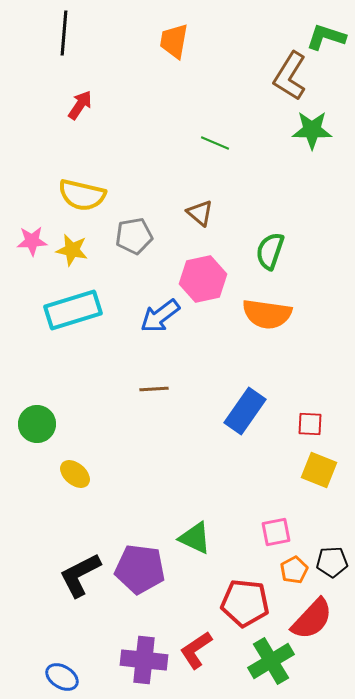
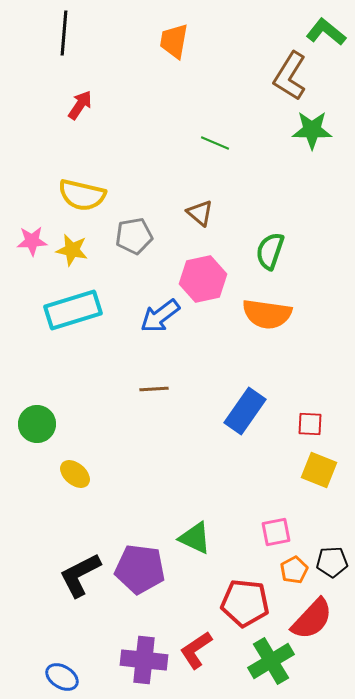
green L-shape: moved 5 px up; rotated 21 degrees clockwise
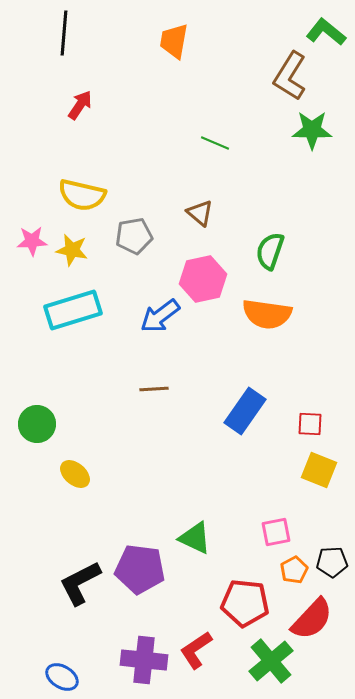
black L-shape: moved 8 px down
green cross: rotated 9 degrees counterclockwise
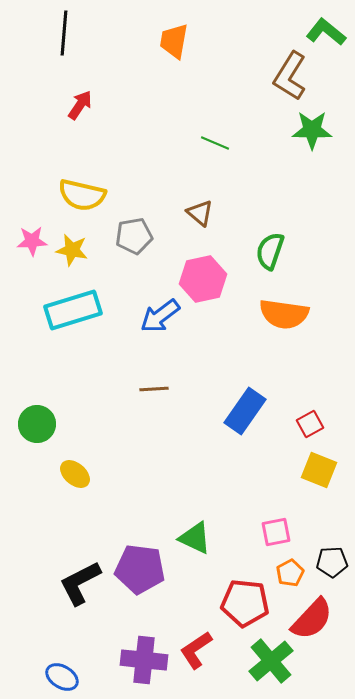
orange semicircle: moved 17 px right
red square: rotated 32 degrees counterclockwise
orange pentagon: moved 4 px left, 3 px down
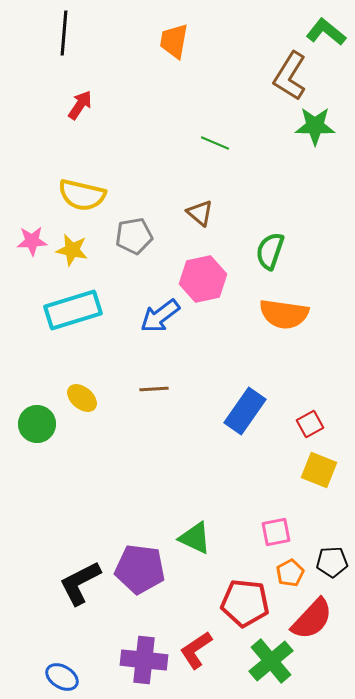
green star: moved 3 px right, 4 px up
yellow ellipse: moved 7 px right, 76 px up
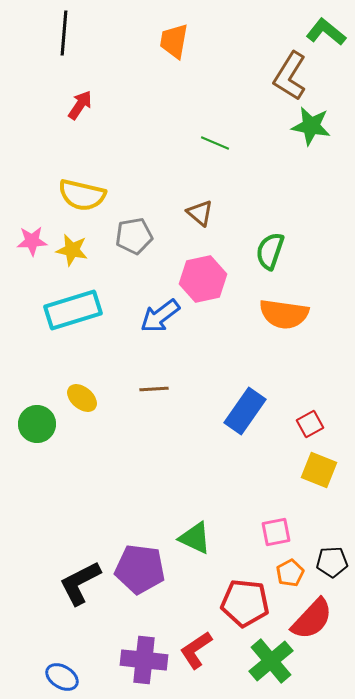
green star: moved 4 px left; rotated 9 degrees clockwise
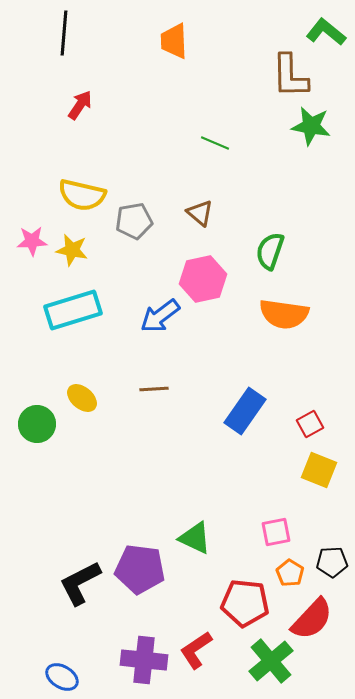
orange trapezoid: rotated 12 degrees counterclockwise
brown L-shape: rotated 33 degrees counterclockwise
gray pentagon: moved 15 px up
orange pentagon: rotated 12 degrees counterclockwise
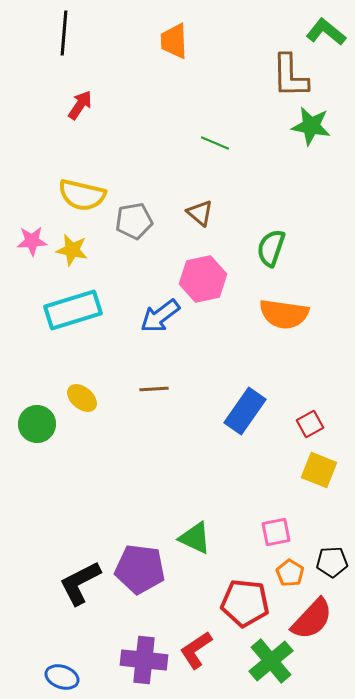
green semicircle: moved 1 px right, 3 px up
blue ellipse: rotated 12 degrees counterclockwise
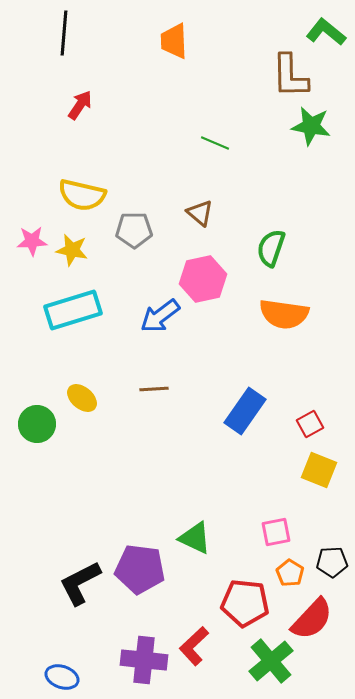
gray pentagon: moved 9 px down; rotated 9 degrees clockwise
red L-shape: moved 2 px left, 4 px up; rotated 9 degrees counterclockwise
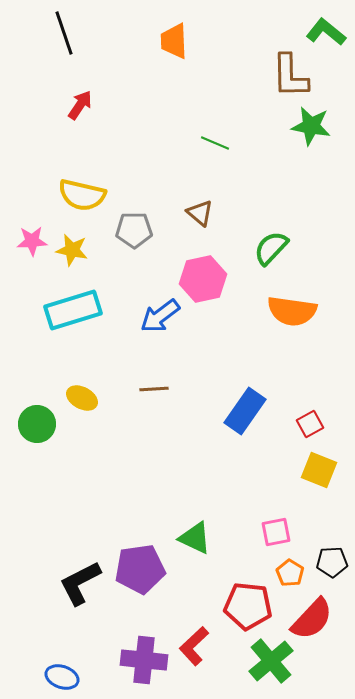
black line: rotated 24 degrees counterclockwise
green semicircle: rotated 24 degrees clockwise
orange semicircle: moved 8 px right, 3 px up
yellow ellipse: rotated 12 degrees counterclockwise
purple pentagon: rotated 15 degrees counterclockwise
red pentagon: moved 3 px right, 3 px down
